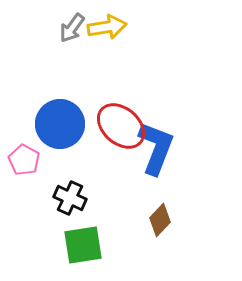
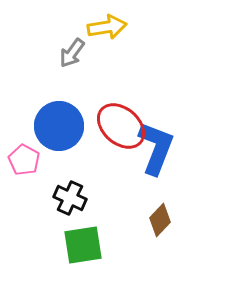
gray arrow: moved 25 px down
blue circle: moved 1 px left, 2 px down
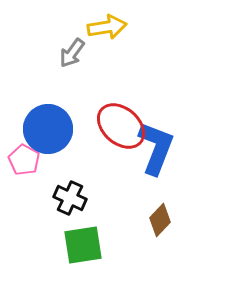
blue circle: moved 11 px left, 3 px down
